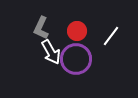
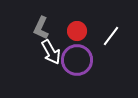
purple circle: moved 1 px right, 1 px down
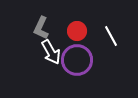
white line: rotated 65 degrees counterclockwise
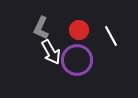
red circle: moved 2 px right, 1 px up
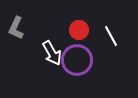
gray L-shape: moved 25 px left
white arrow: moved 1 px right, 1 px down
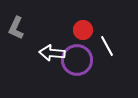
red circle: moved 4 px right
white line: moved 4 px left, 10 px down
white arrow: rotated 125 degrees clockwise
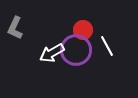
gray L-shape: moved 1 px left
white arrow: rotated 35 degrees counterclockwise
purple circle: moved 1 px left, 10 px up
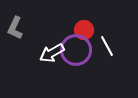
red circle: moved 1 px right
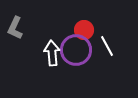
white arrow: rotated 115 degrees clockwise
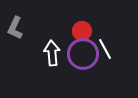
red circle: moved 2 px left, 1 px down
white line: moved 2 px left, 3 px down
purple circle: moved 7 px right, 4 px down
